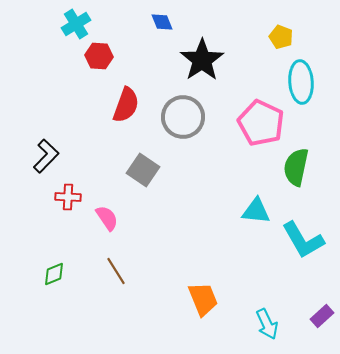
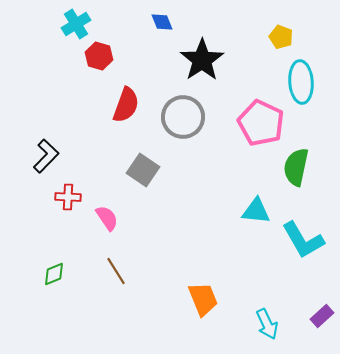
red hexagon: rotated 12 degrees clockwise
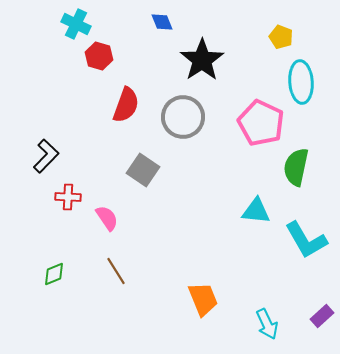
cyan cross: rotated 32 degrees counterclockwise
cyan L-shape: moved 3 px right
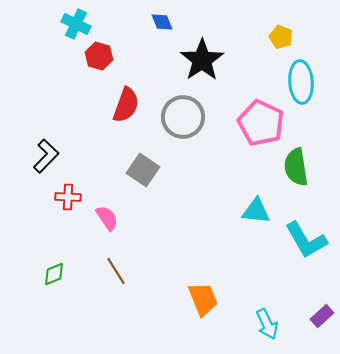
green semicircle: rotated 21 degrees counterclockwise
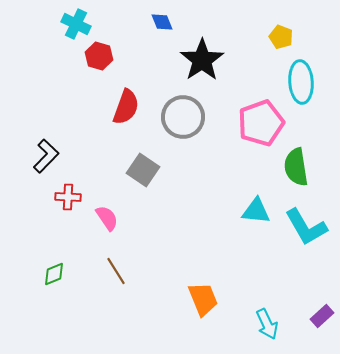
red semicircle: moved 2 px down
pink pentagon: rotated 27 degrees clockwise
cyan L-shape: moved 13 px up
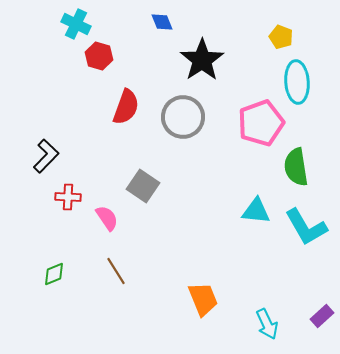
cyan ellipse: moved 4 px left
gray square: moved 16 px down
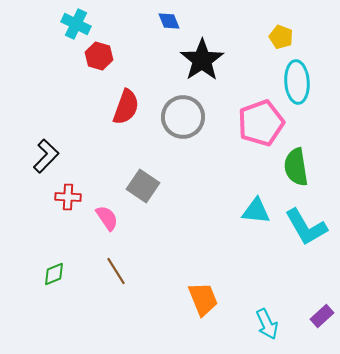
blue diamond: moved 7 px right, 1 px up
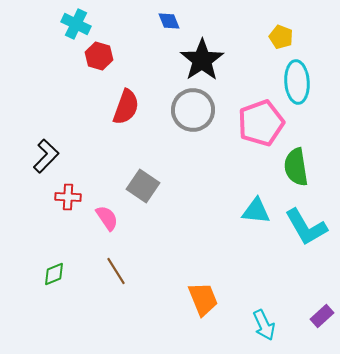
gray circle: moved 10 px right, 7 px up
cyan arrow: moved 3 px left, 1 px down
